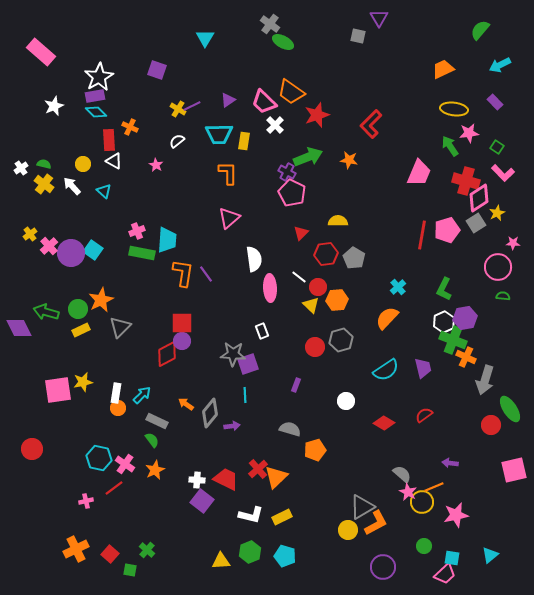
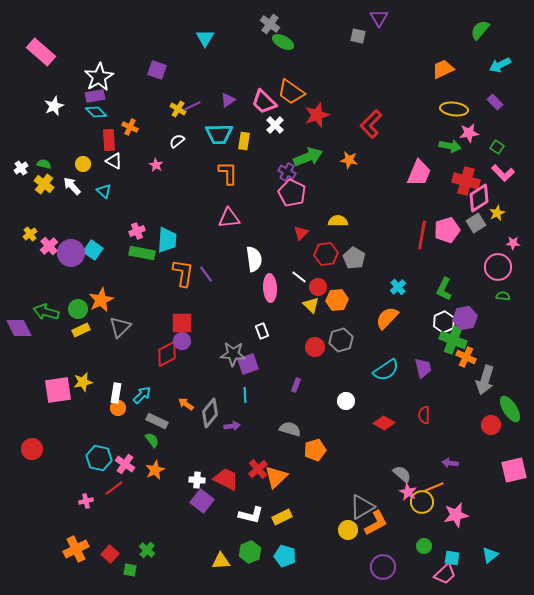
green arrow at (450, 146): rotated 135 degrees clockwise
pink triangle at (229, 218): rotated 35 degrees clockwise
red semicircle at (424, 415): rotated 54 degrees counterclockwise
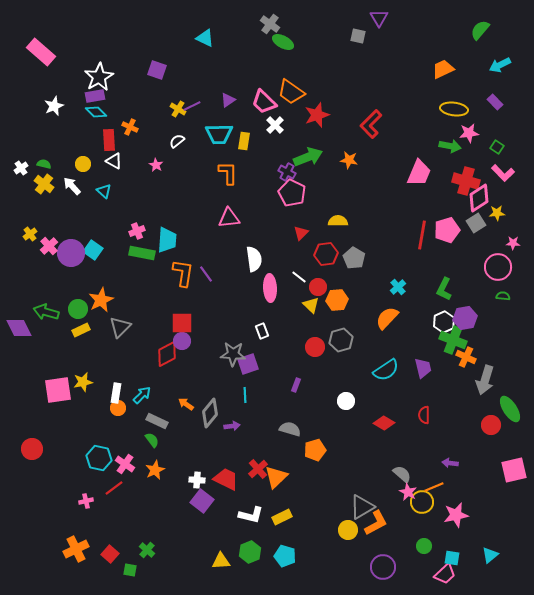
cyan triangle at (205, 38): rotated 36 degrees counterclockwise
yellow star at (497, 213): rotated 21 degrees clockwise
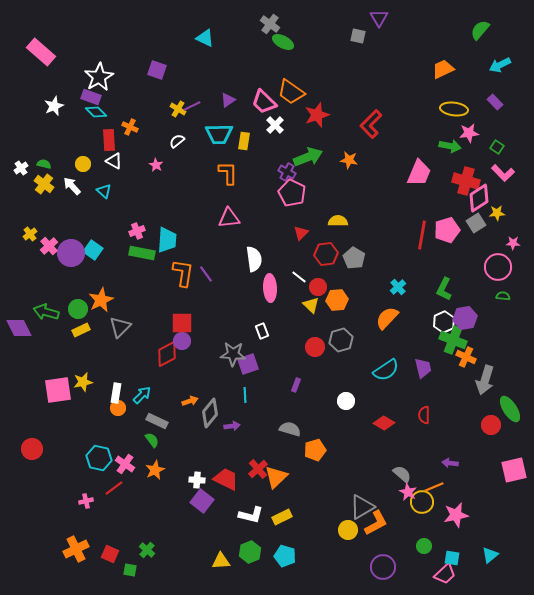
purple rectangle at (95, 96): moved 4 px left, 1 px down; rotated 30 degrees clockwise
orange arrow at (186, 404): moved 4 px right, 3 px up; rotated 126 degrees clockwise
red square at (110, 554): rotated 18 degrees counterclockwise
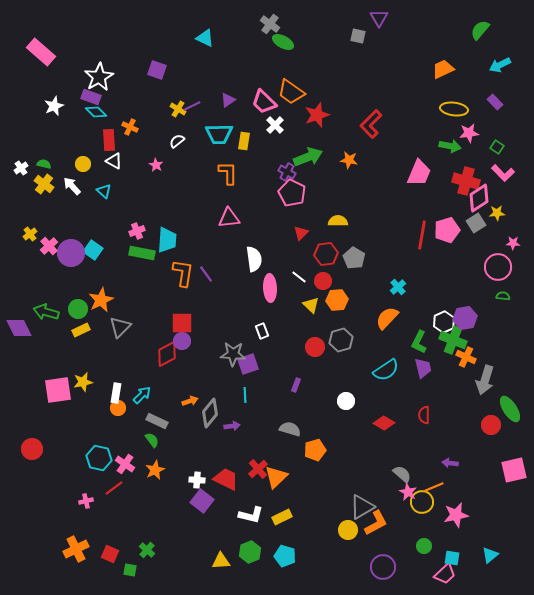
red circle at (318, 287): moved 5 px right, 6 px up
green L-shape at (444, 289): moved 25 px left, 53 px down
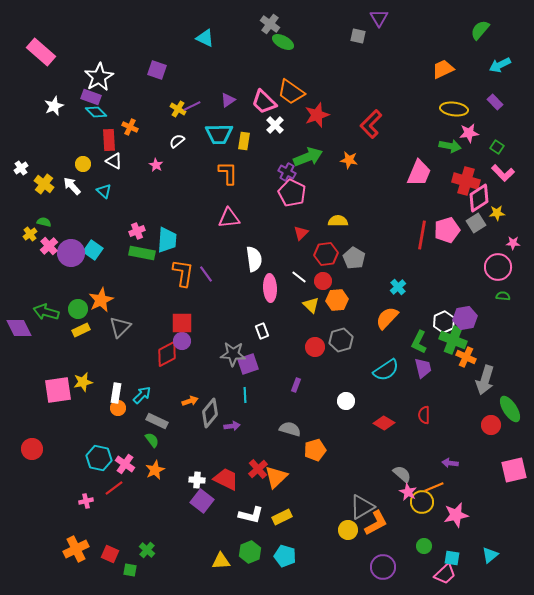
green semicircle at (44, 164): moved 58 px down
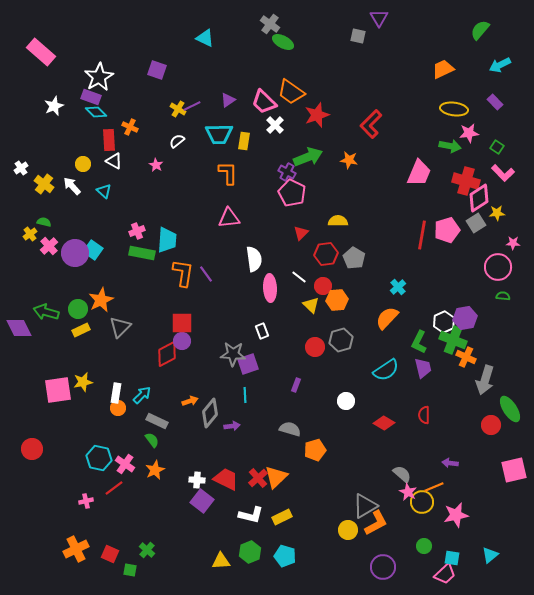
purple circle at (71, 253): moved 4 px right
red circle at (323, 281): moved 5 px down
red cross at (258, 469): moved 9 px down
gray triangle at (362, 507): moved 3 px right, 1 px up
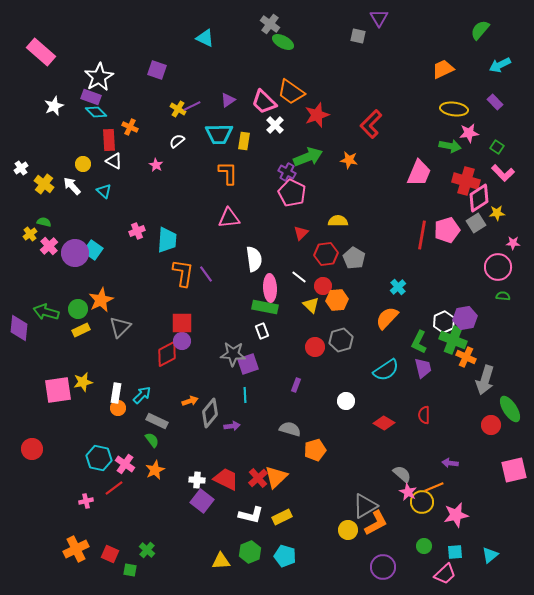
green rectangle at (142, 253): moved 123 px right, 54 px down
purple diamond at (19, 328): rotated 32 degrees clockwise
cyan square at (452, 558): moved 3 px right, 6 px up; rotated 14 degrees counterclockwise
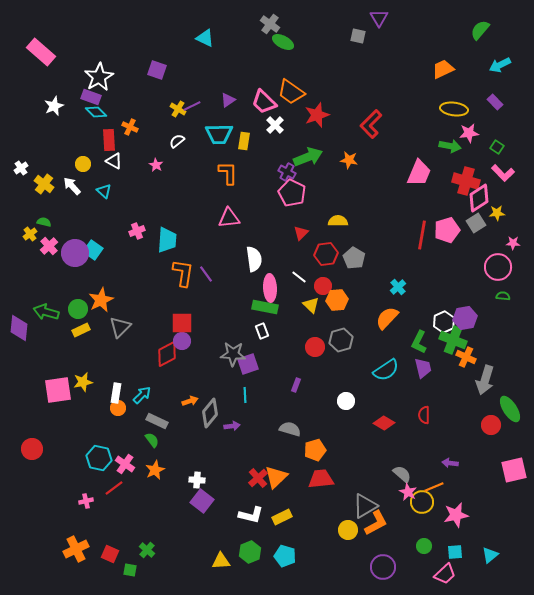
red trapezoid at (226, 479): moved 95 px right; rotated 32 degrees counterclockwise
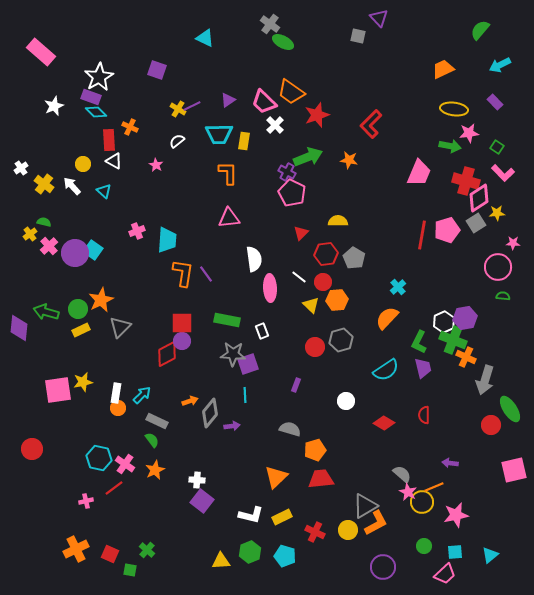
purple triangle at (379, 18): rotated 12 degrees counterclockwise
red circle at (323, 286): moved 4 px up
green rectangle at (265, 307): moved 38 px left, 13 px down
red cross at (258, 478): moved 57 px right, 54 px down; rotated 24 degrees counterclockwise
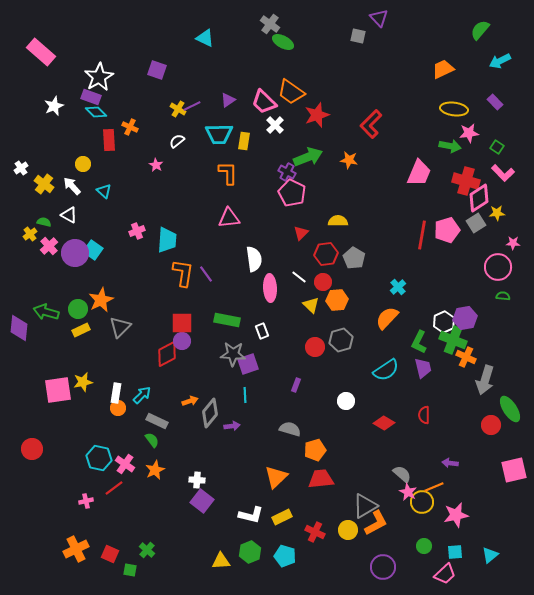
cyan arrow at (500, 65): moved 4 px up
white triangle at (114, 161): moved 45 px left, 54 px down
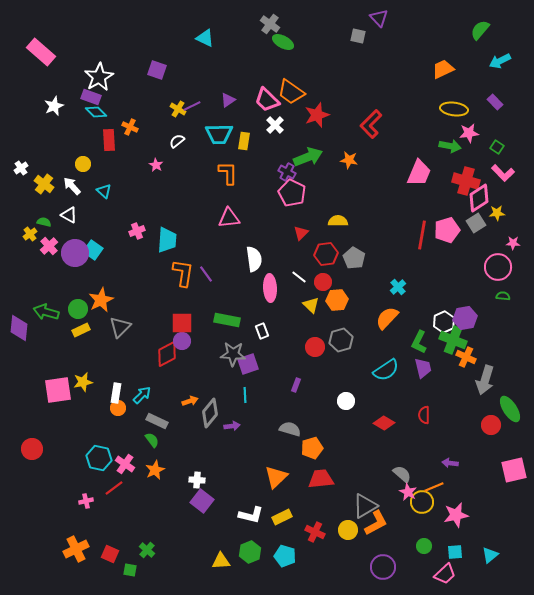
pink trapezoid at (264, 102): moved 3 px right, 2 px up
orange pentagon at (315, 450): moved 3 px left, 2 px up
